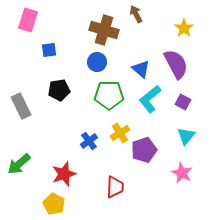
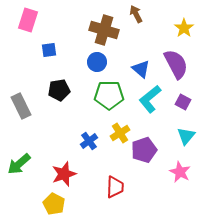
pink star: moved 2 px left, 1 px up
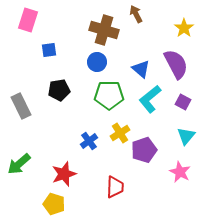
yellow pentagon: rotated 10 degrees counterclockwise
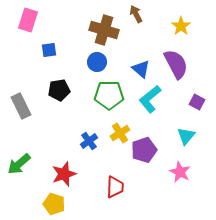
yellow star: moved 3 px left, 2 px up
purple square: moved 14 px right
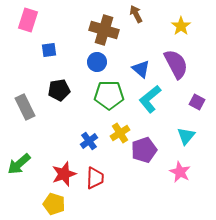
gray rectangle: moved 4 px right, 1 px down
red trapezoid: moved 20 px left, 9 px up
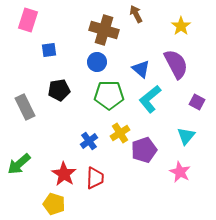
red star: rotated 20 degrees counterclockwise
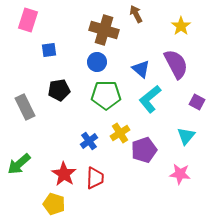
green pentagon: moved 3 px left
pink star: moved 2 px down; rotated 20 degrees counterclockwise
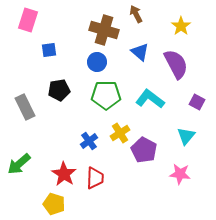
blue triangle: moved 1 px left, 17 px up
cyan L-shape: rotated 76 degrees clockwise
purple pentagon: rotated 25 degrees counterclockwise
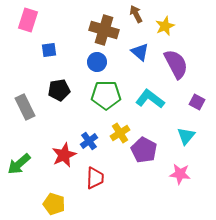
yellow star: moved 16 px left; rotated 12 degrees clockwise
red star: moved 19 px up; rotated 15 degrees clockwise
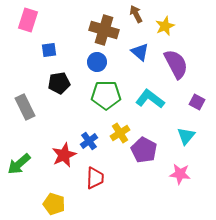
black pentagon: moved 7 px up
